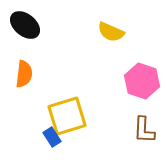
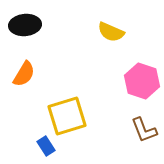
black ellipse: rotated 44 degrees counterclockwise
orange semicircle: rotated 24 degrees clockwise
brown L-shape: rotated 24 degrees counterclockwise
blue rectangle: moved 6 px left, 9 px down
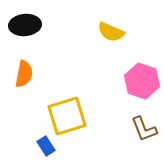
orange semicircle: rotated 20 degrees counterclockwise
brown L-shape: moved 1 px up
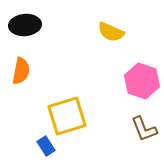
orange semicircle: moved 3 px left, 3 px up
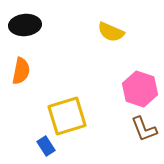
pink hexagon: moved 2 px left, 8 px down
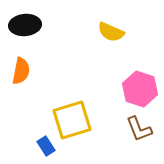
yellow square: moved 5 px right, 4 px down
brown L-shape: moved 5 px left
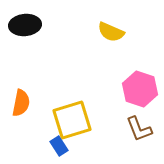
orange semicircle: moved 32 px down
blue rectangle: moved 13 px right
